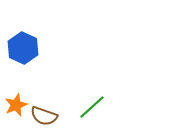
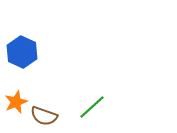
blue hexagon: moved 1 px left, 4 px down
orange star: moved 3 px up
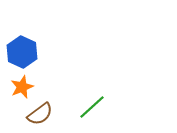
orange star: moved 6 px right, 15 px up
brown semicircle: moved 4 px left, 2 px up; rotated 56 degrees counterclockwise
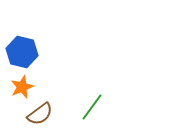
blue hexagon: rotated 12 degrees counterclockwise
green line: rotated 12 degrees counterclockwise
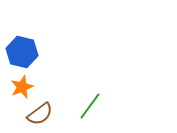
green line: moved 2 px left, 1 px up
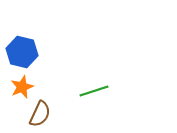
green line: moved 4 px right, 15 px up; rotated 36 degrees clockwise
brown semicircle: rotated 28 degrees counterclockwise
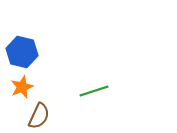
brown semicircle: moved 1 px left, 2 px down
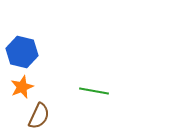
green line: rotated 28 degrees clockwise
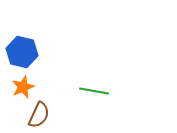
orange star: moved 1 px right
brown semicircle: moved 1 px up
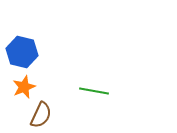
orange star: moved 1 px right
brown semicircle: moved 2 px right
